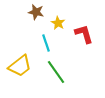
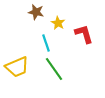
yellow trapezoid: moved 3 px left, 1 px down; rotated 15 degrees clockwise
green line: moved 2 px left, 3 px up
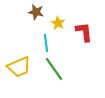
red L-shape: moved 2 px up; rotated 10 degrees clockwise
cyan line: rotated 12 degrees clockwise
yellow trapezoid: moved 2 px right
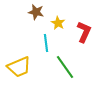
red L-shape: rotated 30 degrees clockwise
green line: moved 11 px right, 2 px up
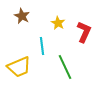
brown star: moved 14 px left, 4 px down; rotated 14 degrees clockwise
cyan line: moved 4 px left, 3 px down
green line: rotated 10 degrees clockwise
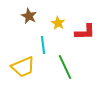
brown star: moved 7 px right
red L-shape: moved 1 px right; rotated 65 degrees clockwise
cyan line: moved 1 px right, 1 px up
yellow trapezoid: moved 4 px right
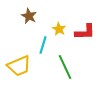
yellow star: moved 1 px right, 6 px down
cyan line: rotated 24 degrees clockwise
yellow trapezoid: moved 4 px left, 1 px up
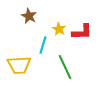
red L-shape: moved 3 px left
yellow trapezoid: moved 1 px up; rotated 20 degrees clockwise
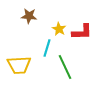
brown star: rotated 21 degrees counterclockwise
cyan line: moved 4 px right, 3 px down
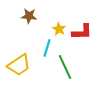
yellow trapezoid: rotated 30 degrees counterclockwise
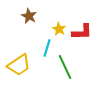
brown star: rotated 21 degrees clockwise
